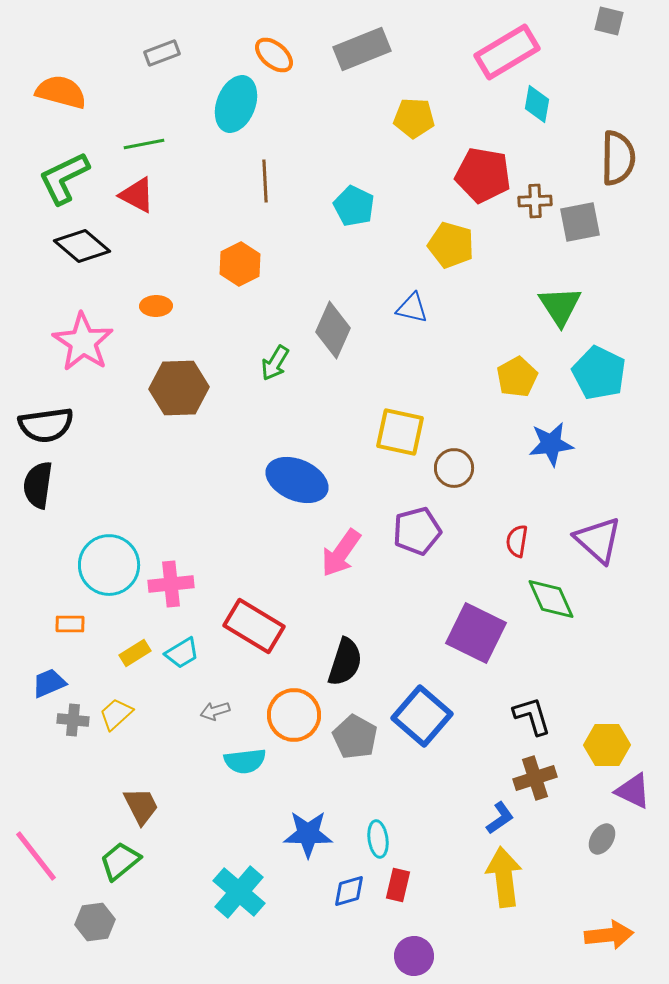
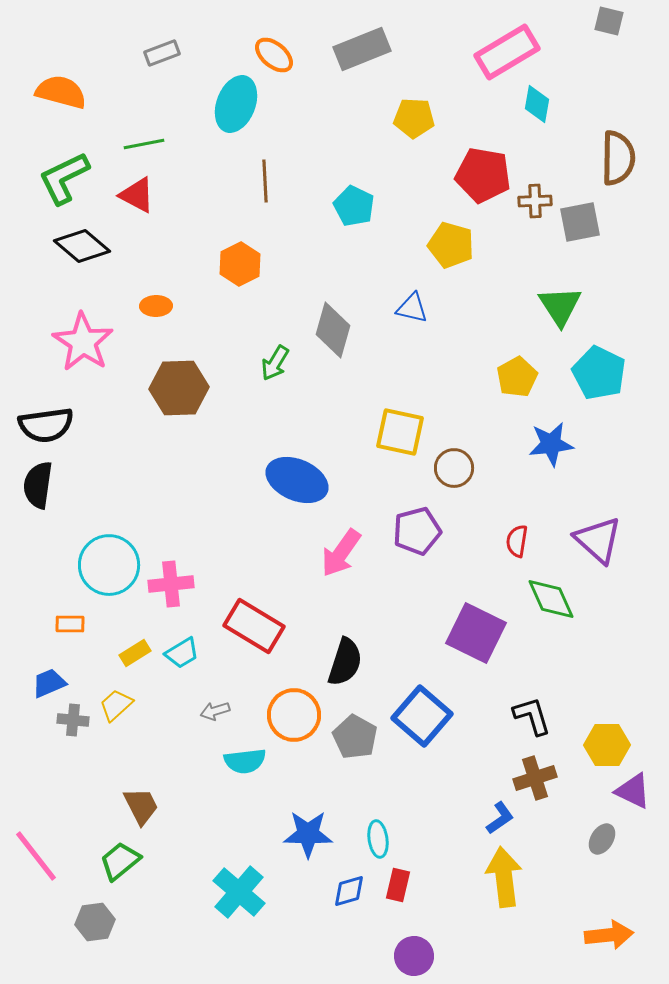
gray diamond at (333, 330): rotated 8 degrees counterclockwise
yellow trapezoid at (116, 714): moved 9 px up
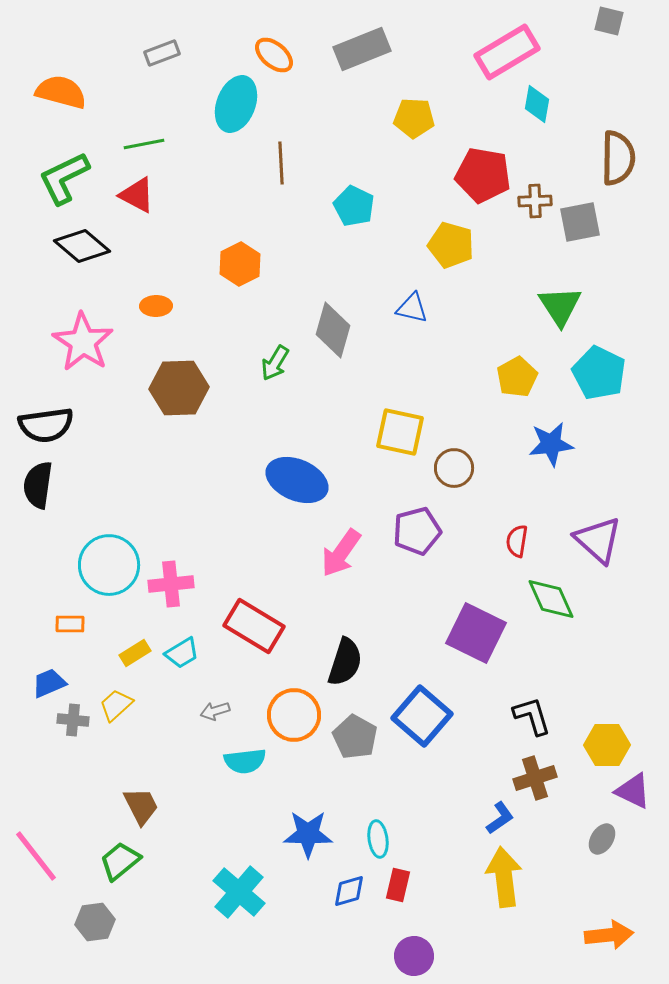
brown line at (265, 181): moved 16 px right, 18 px up
